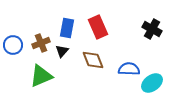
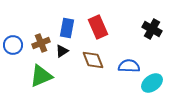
black triangle: rotated 16 degrees clockwise
blue semicircle: moved 3 px up
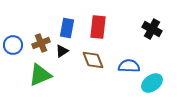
red rectangle: rotated 30 degrees clockwise
green triangle: moved 1 px left, 1 px up
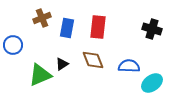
black cross: rotated 12 degrees counterclockwise
brown cross: moved 1 px right, 25 px up
black triangle: moved 13 px down
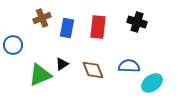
black cross: moved 15 px left, 7 px up
brown diamond: moved 10 px down
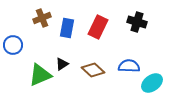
red rectangle: rotated 20 degrees clockwise
brown diamond: rotated 25 degrees counterclockwise
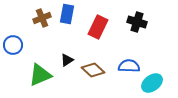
blue rectangle: moved 14 px up
black triangle: moved 5 px right, 4 px up
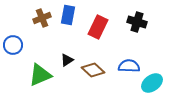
blue rectangle: moved 1 px right, 1 px down
